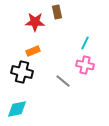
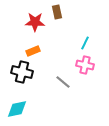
gray line: moved 1 px down
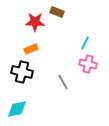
brown rectangle: rotated 56 degrees counterclockwise
orange rectangle: moved 2 px left, 2 px up
pink cross: moved 3 px right, 1 px up
gray line: rotated 21 degrees clockwise
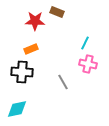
red star: moved 1 px up
black cross: rotated 10 degrees counterclockwise
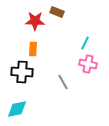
orange rectangle: moved 2 px right; rotated 64 degrees counterclockwise
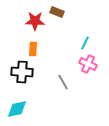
pink cross: rotated 12 degrees clockwise
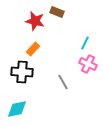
red star: rotated 12 degrees clockwise
orange rectangle: rotated 40 degrees clockwise
